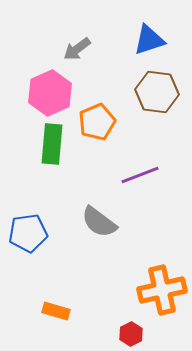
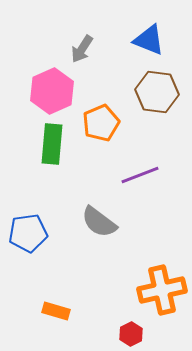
blue triangle: rotated 40 degrees clockwise
gray arrow: moved 5 px right; rotated 20 degrees counterclockwise
pink hexagon: moved 2 px right, 2 px up
orange pentagon: moved 4 px right, 1 px down
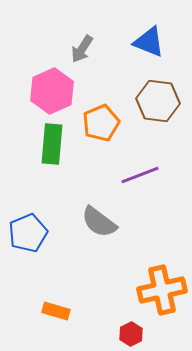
blue triangle: moved 2 px down
brown hexagon: moved 1 px right, 9 px down
blue pentagon: rotated 15 degrees counterclockwise
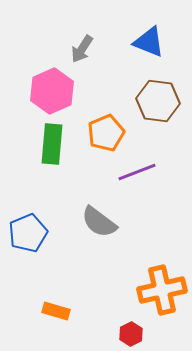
orange pentagon: moved 5 px right, 10 px down
purple line: moved 3 px left, 3 px up
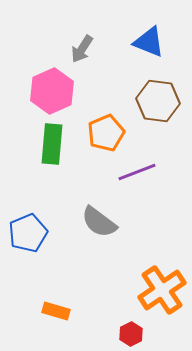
orange cross: rotated 21 degrees counterclockwise
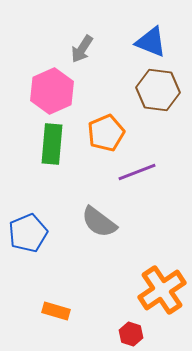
blue triangle: moved 2 px right
brown hexagon: moved 11 px up
red hexagon: rotated 15 degrees counterclockwise
